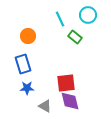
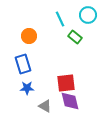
orange circle: moved 1 px right
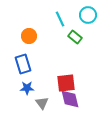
purple diamond: moved 2 px up
gray triangle: moved 3 px left, 3 px up; rotated 24 degrees clockwise
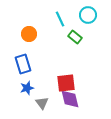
orange circle: moved 2 px up
blue star: rotated 16 degrees counterclockwise
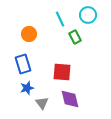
green rectangle: rotated 24 degrees clockwise
red square: moved 4 px left, 11 px up; rotated 12 degrees clockwise
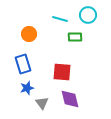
cyan line: rotated 49 degrees counterclockwise
green rectangle: rotated 64 degrees counterclockwise
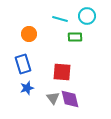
cyan circle: moved 1 px left, 1 px down
gray triangle: moved 11 px right, 5 px up
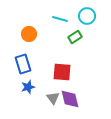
green rectangle: rotated 32 degrees counterclockwise
blue star: moved 1 px right, 1 px up
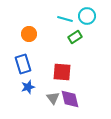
cyan line: moved 5 px right
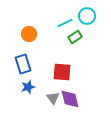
cyan line: moved 4 px down; rotated 42 degrees counterclockwise
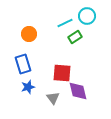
red square: moved 1 px down
purple diamond: moved 8 px right, 8 px up
